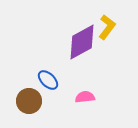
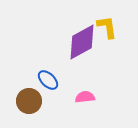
yellow L-shape: rotated 45 degrees counterclockwise
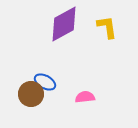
purple diamond: moved 18 px left, 18 px up
blue ellipse: moved 3 px left, 2 px down; rotated 15 degrees counterclockwise
brown circle: moved 2 px right, 7 px up
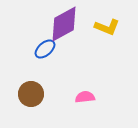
yellow L-shape: rotated 120 degrees clockwise
blue ellipse: moved 33 px up; rotated 70 degrees counterclockwise
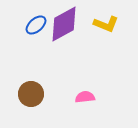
yellow L-shape: moved 1 px left, 3 px up
blue ellipse: moved 9 px left, 24 px up
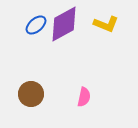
pink semicircle: moved 1 px left; rotated 108 degrees clockwise
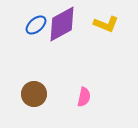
purple diamond: moved 2 px left
brown circle: moved 3 px right
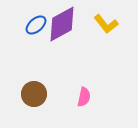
yellow L-shape: rotated 30 degrees clockwise
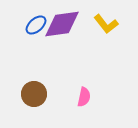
purple diamond: rotated 21 degrees clockwise
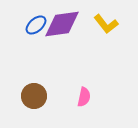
brown circle: moved 2 px down
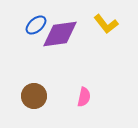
purple diamond: moved 2 px left, 10 px down
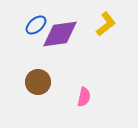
yellow L-shape: rotated 90 degrees counterclockwise
brown circle: moved 4 px right, 14 px up
